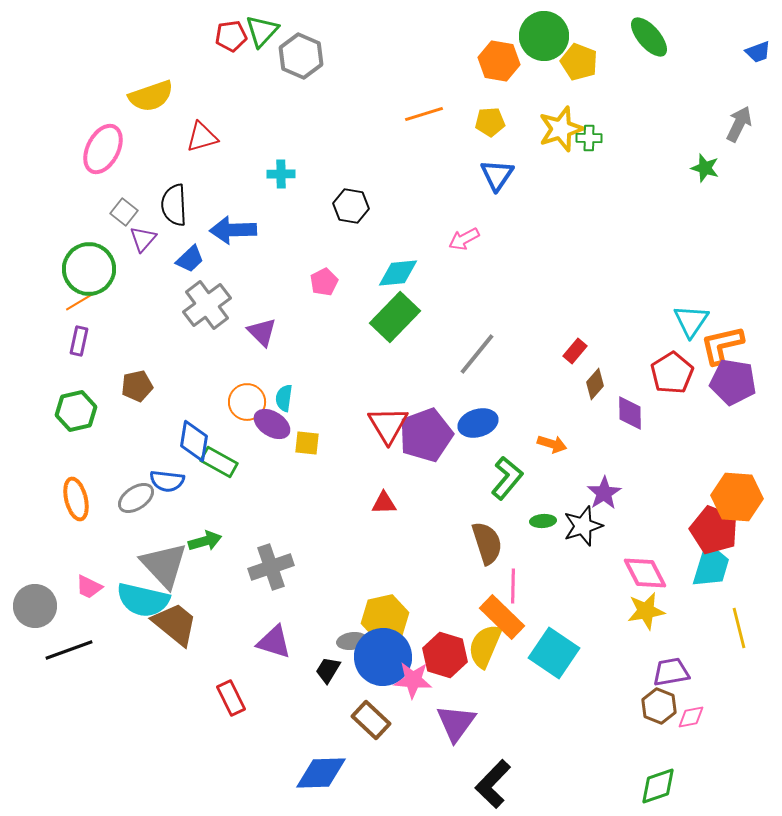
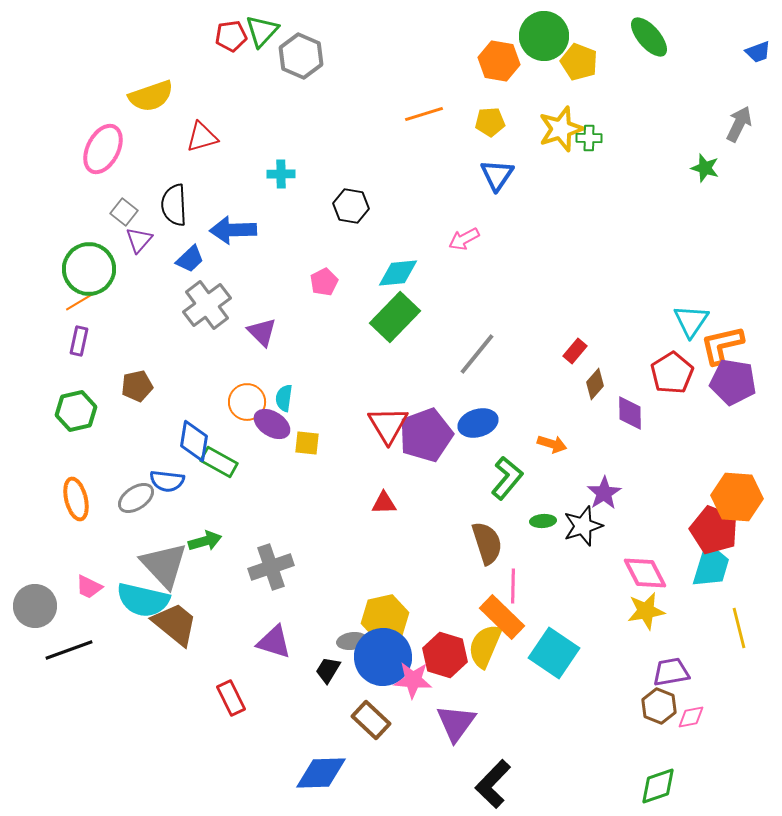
purple triangle at (143, 239): moved 4 px left, 1 px down
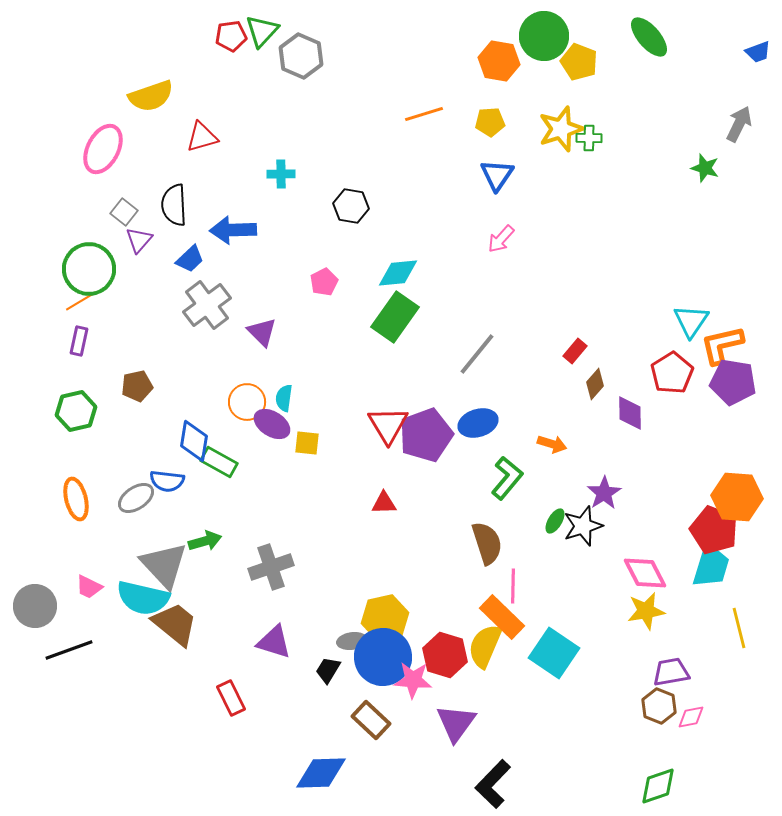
pink arrow at (464, 239): moved 37 px right; rotated 20 degrees counterclockwise
green rectangle at (395, 317): rotated 9 degrees counterclockwise
green ellipse at (543, 521): moved 12 px right; rotated 55 degrees counterclockwise
cyan semicircle at (143, 600): moved 2 px up
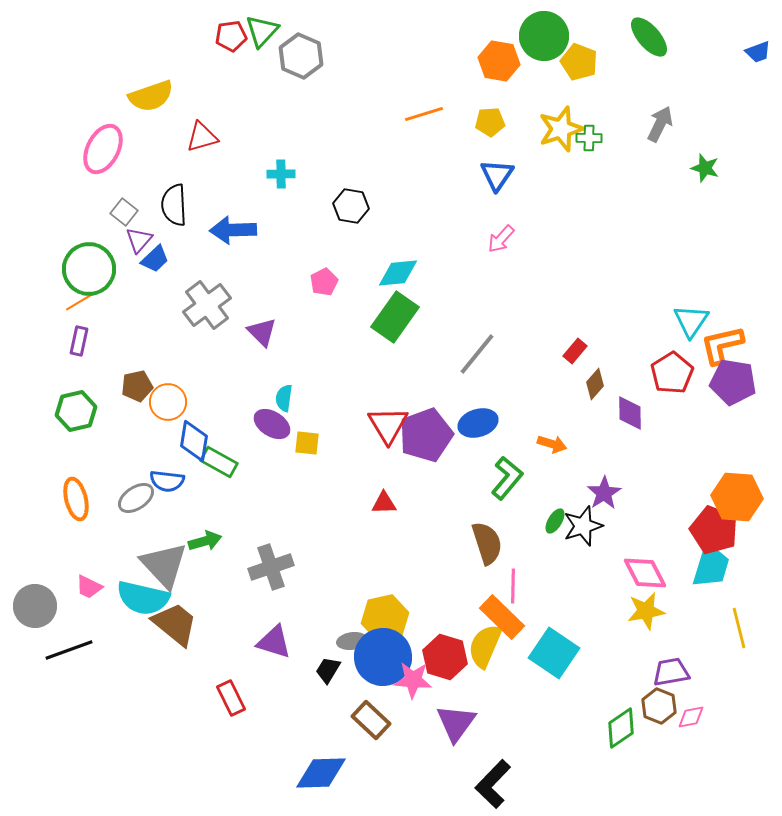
gray arrow at (739, 124): moved 79 px left
blue trapezoid at (190, 259): moved 35 px left
orange circle at (247, 402): moved 79 px left
red hexagon at (445, 655): moved 2 px down
green diamond at (658, 786): moved 37 px left, 58 px up; rotated 15 degrees counterclockwise
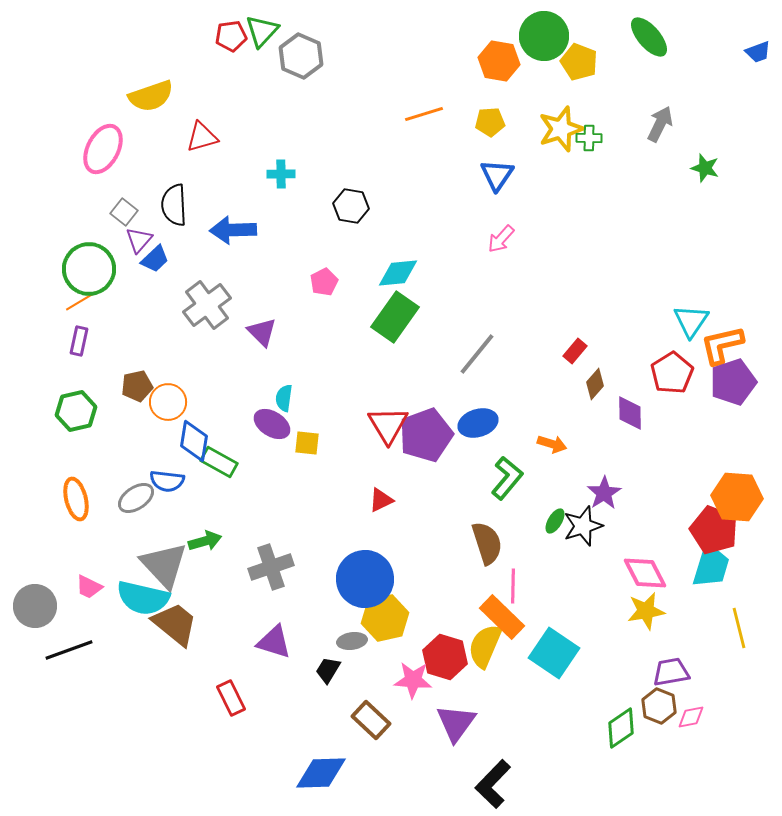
purple pentagon at (733, 382): rotated 27 degrees counterclockwise
red triangle at (384, 503): moved 3 px left, 3 px up; rotated 24 degrees counterclockwise
blue circle at (383, 657): moved 18 px left, 78 px up
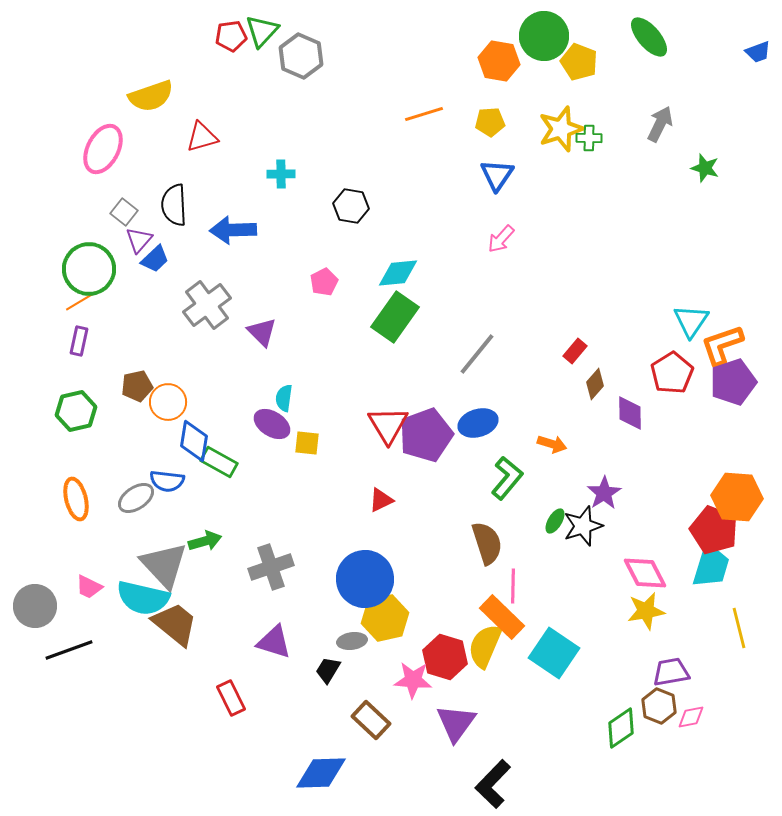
orange L-shape at (722, 345): rotated 6 degrees counterclockwise
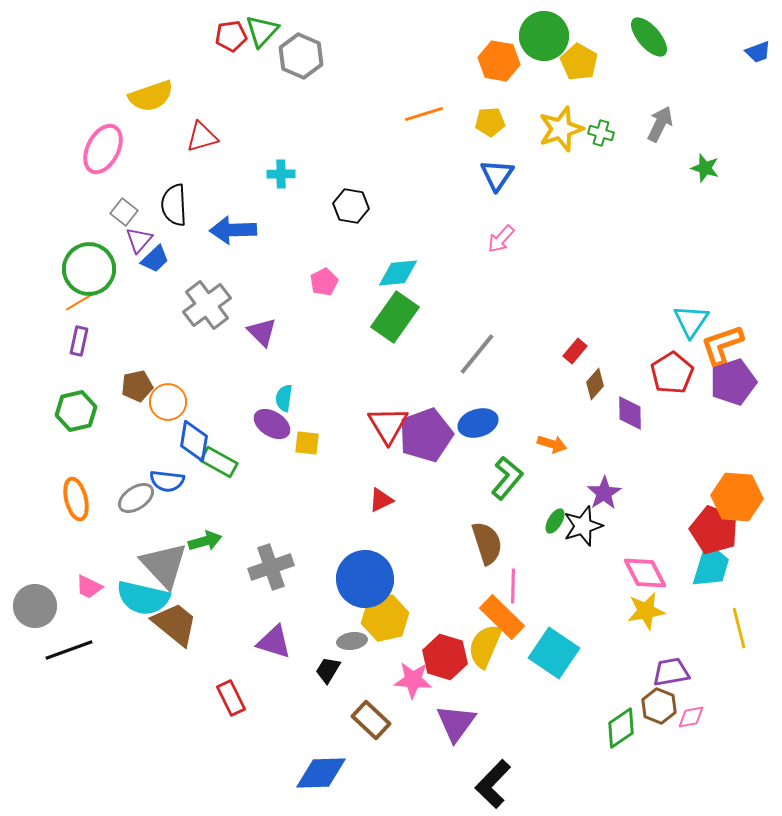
yellow pentagon at (579, 62): rotated 9 degrees clockwise
green cross at (589, 138): moved 12 px right, 5 px up; rotated 15 degrees clockwise
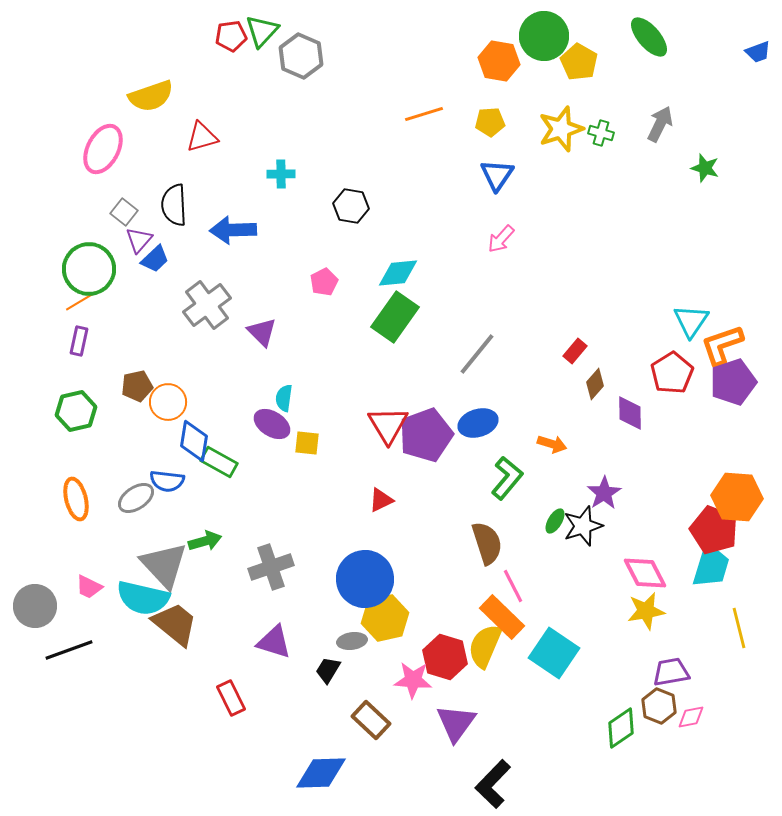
pink line at (513, 586): rotated 28 degrees counterclockwise
